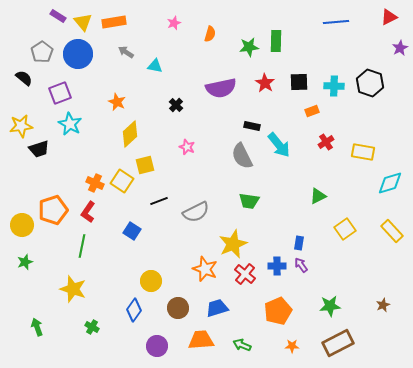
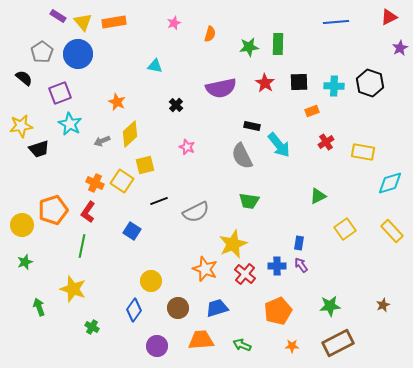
green rectangle at (276, 41): moved 2 px right, 3 px down
gray arrow at (126, 52): moved 24 px left, 89 px down; rotated 56 degrees counterclockwise
green arrow at (37, 327): moved 2 px right, 20 px up
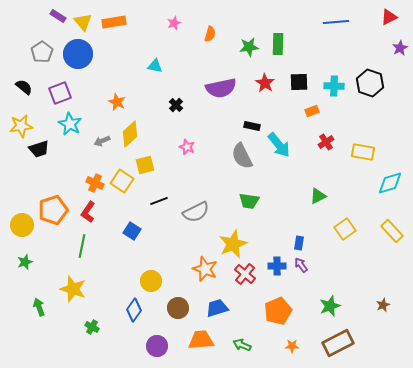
black semicircle at (24, 78): moved 9 px down
green star at (330, 306): rotated 15 degrees counterclockwise
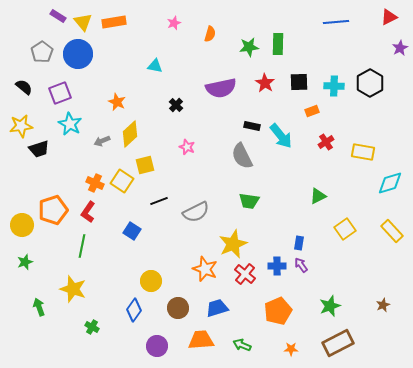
black hexagon at (370, 83): rotated 12 degrees clockwise
cyan arrow at (279, 145): moved 2 px right, 9 px up
orange star at (292, 346): moved 1 px left, 3 px down
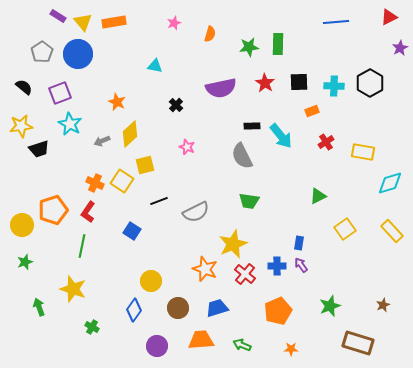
black rectangle at (252, 126): rotated 14 degrees counterclockwise
brown rectangle at (338, 343): moved 20 px right; rotated 44 degrees clockwise
